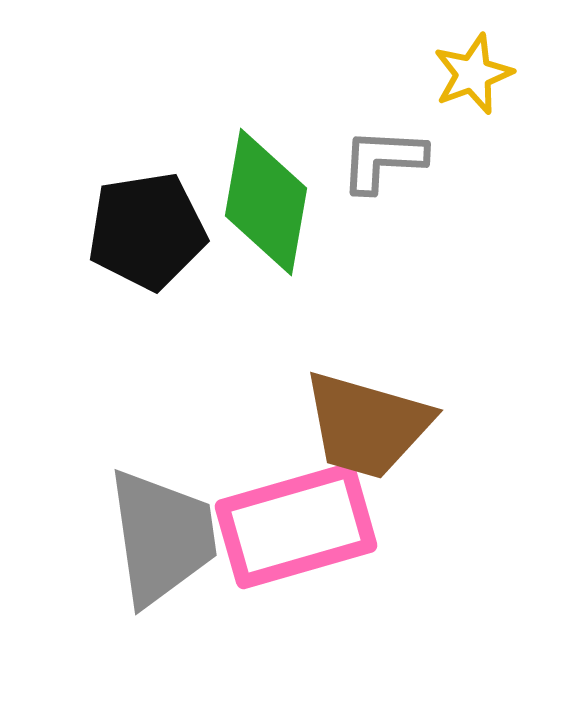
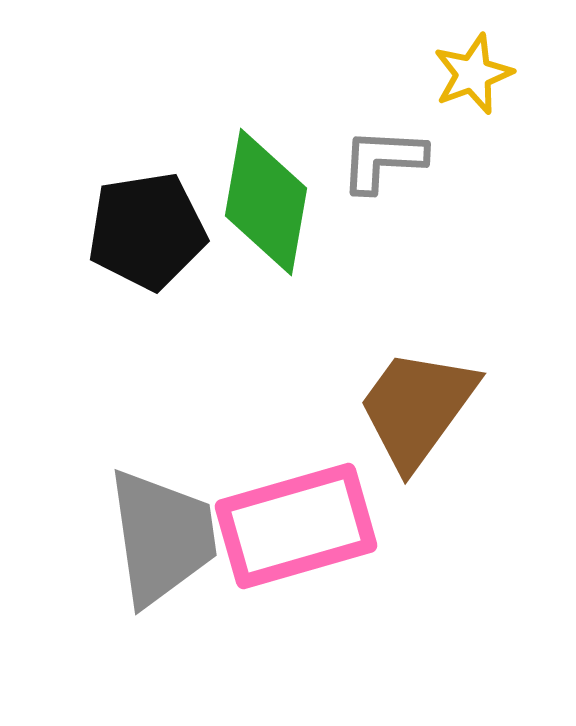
brown trapezoid: moved 50 px right, 17 px up; rotated 110 degrees clockwise
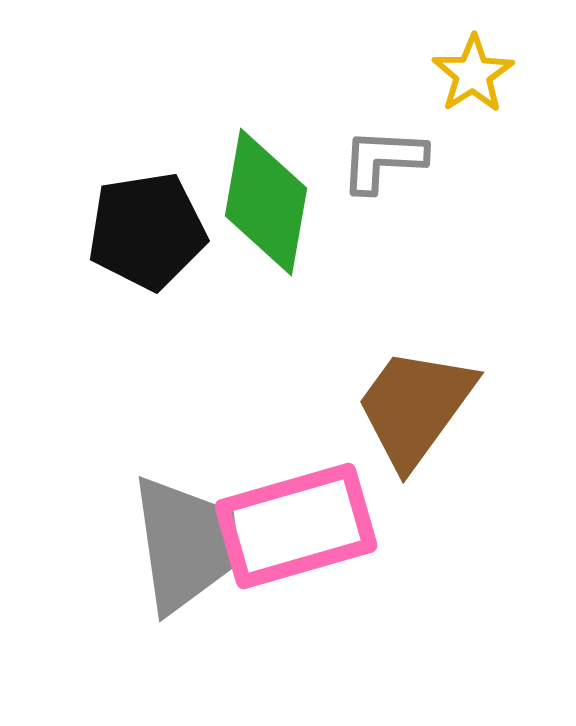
yellow star: rotated 12 degrees counterclockwise
brown trapezoid: moved 2 px left, 1 px up
gray trapezoid: moved 24 px right, 7 px down
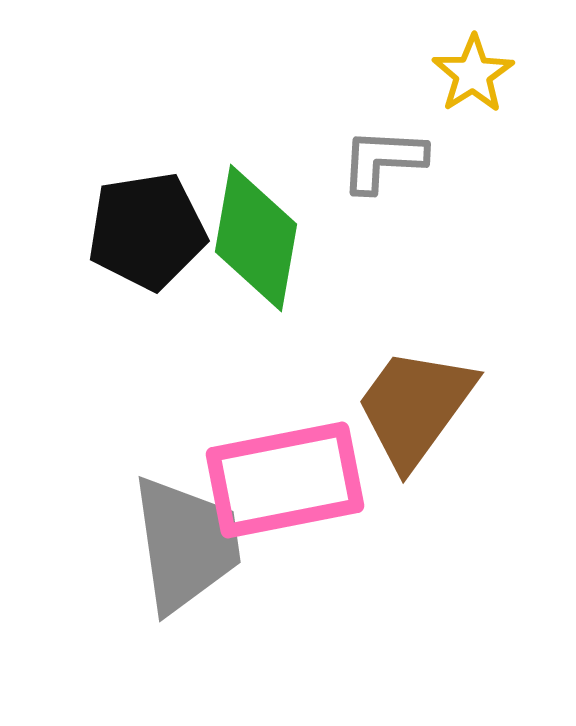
green diamond: moved 10 px left, 36 px down
pink rectangle: moved 11 px left, 46 px up; rotated 5 degrees clockwise
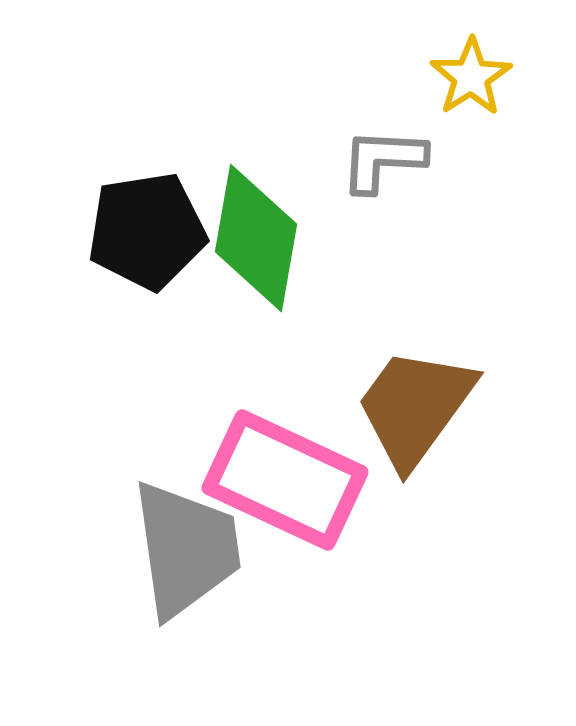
yellow star: moved 2 px left, 3 px down
pink rectangle: rotated 36 degrees clockwise
gray trapezoid: moved 5 px down
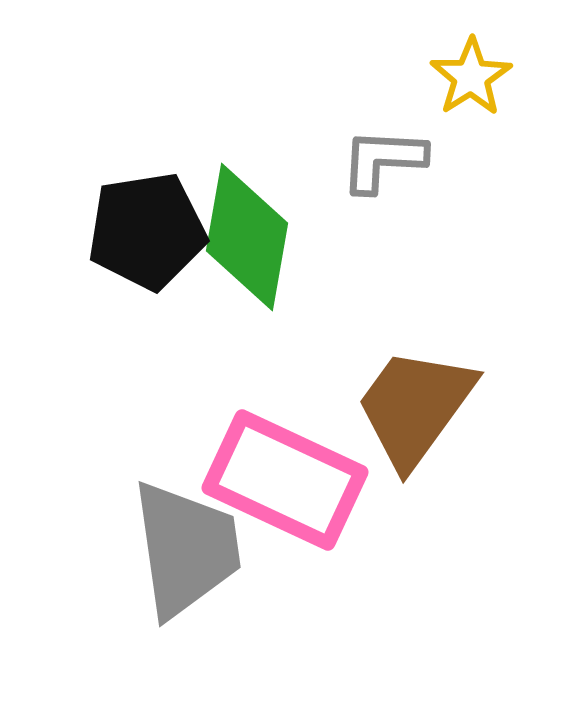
green diamond: moved 9 px left, 1 px up
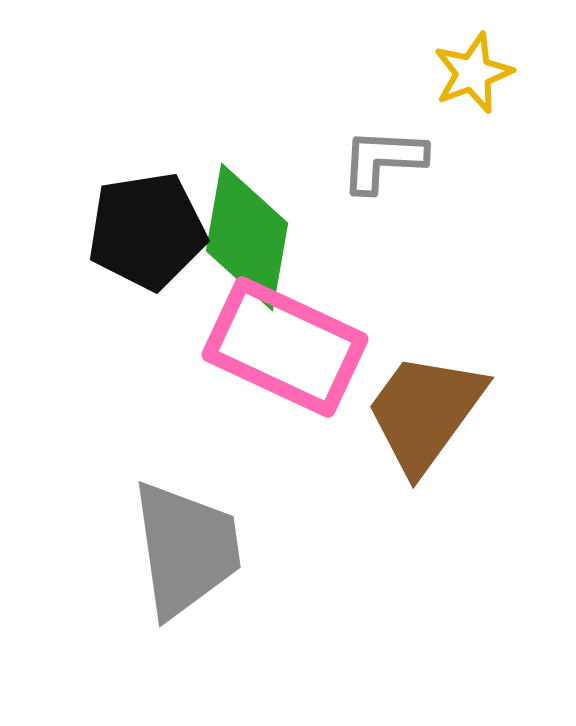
yellow star: moved 2 px right, 4 px up; rotated 12 degrees clockwise
brown trapezoid: moved 10 px right, 5 px down
pink rectangle: moved 133 px up
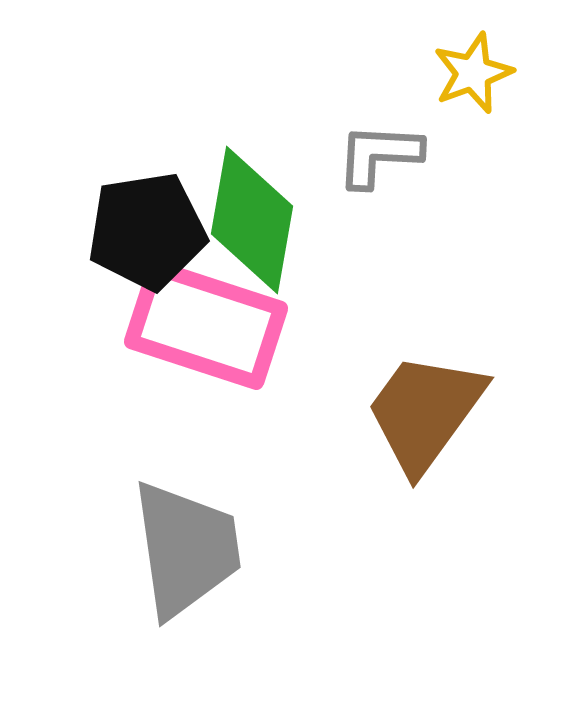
gray L-shape: moved 4 px left, 5 px up
green diamond: moved 5 px right, 17 px up
pink rectangle: moved 79 px left, 22 px up; rotated 7 degrees counterclockwise
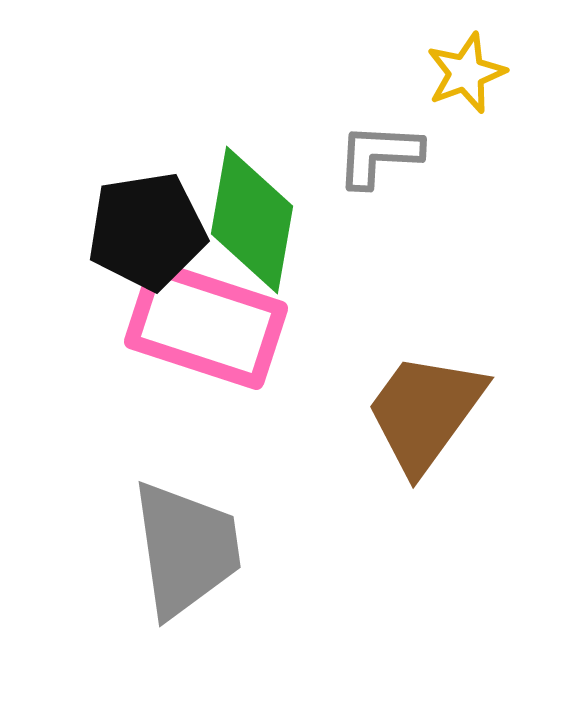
yellow star: moved 7 px left
